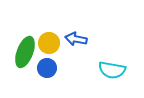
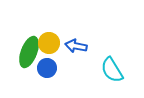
blue arrow: moved 7 px down
green ellipse: moved 4 px right
cyan semicircle: rotated 48 degrees clockwise
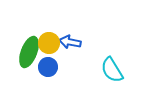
blue arrow: moved 6 px left, 4 px up
blue circle: moved 1 px right, 1 px up
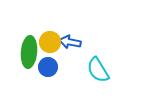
yellow circle: moved 1 px right, 1 px up
green ellipse: rotated 16 degrees counterclockwise
cyan semicircle: moved 14 px left
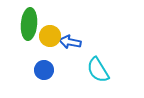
yellow circle: moved 6 px up
green ellipse: moved 28 px up
blue circle: moved 4 px left, 3 px down
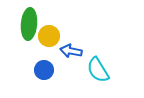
yellow circle: moved 1 px left
blue arrow: moved 1 px right, 9 px down
